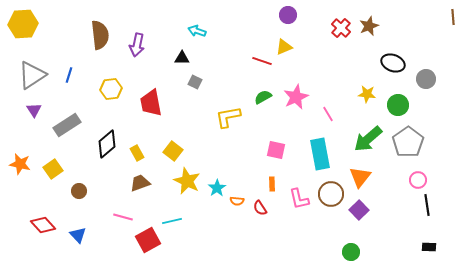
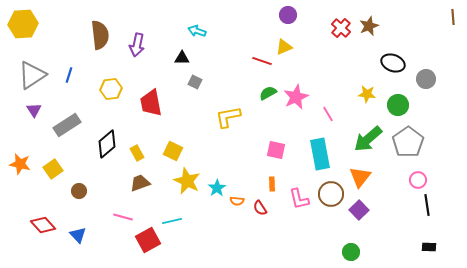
green semicircle at (263, 97): moved 5 px right, 4 px up
yellow square at (173, 151): rotated 12 degrees counterclockwise
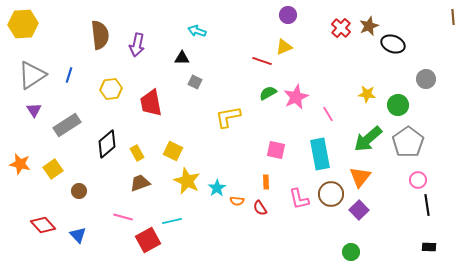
black ellipse at (393, 63): moved 19 px up
orange rectangle at (272, 184): moved 6 px left, 2 px up
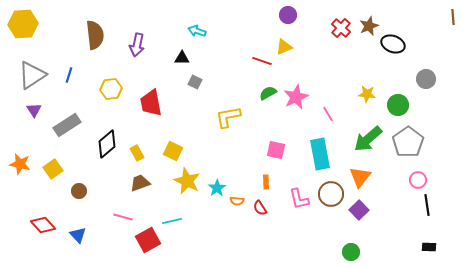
brown semicircle at (100, 35): moved 5 px left
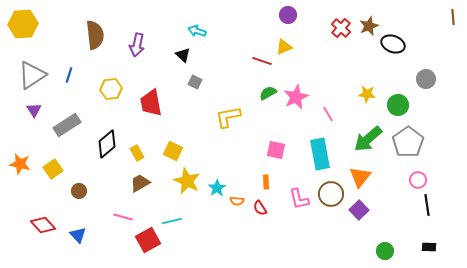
black triangle at (182, 58): moved 1 px right, 3 px up; rotated 42 degrees clockwise
brown trapezoid at (140, 183): rotated 10 degrees counterclockwise
green circle at (351, 252): moved 34 px right, 1 px up
